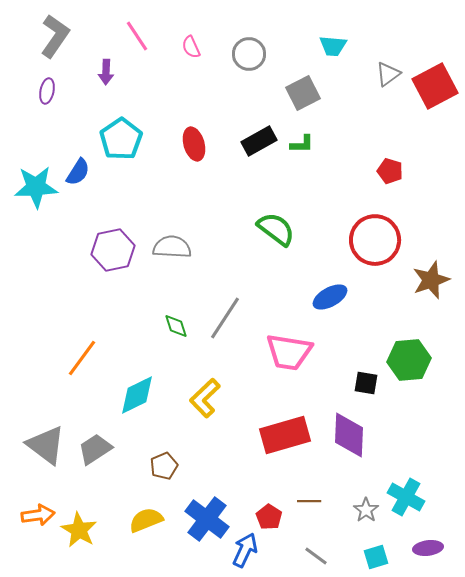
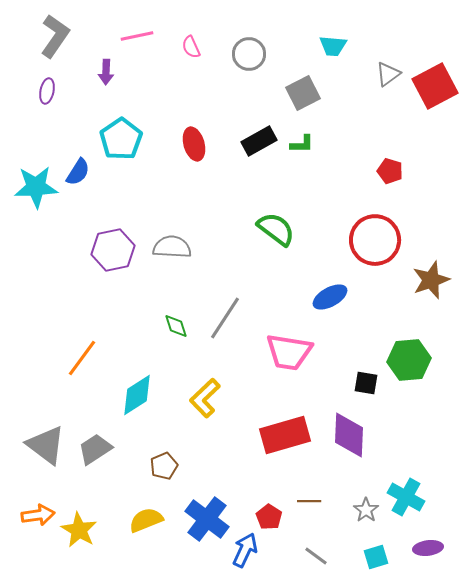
pink line at (137, 36): rotated 68 degrees counterclockwise
cyan diamond at (137, 395): rotated 6 degrees counterclockwise
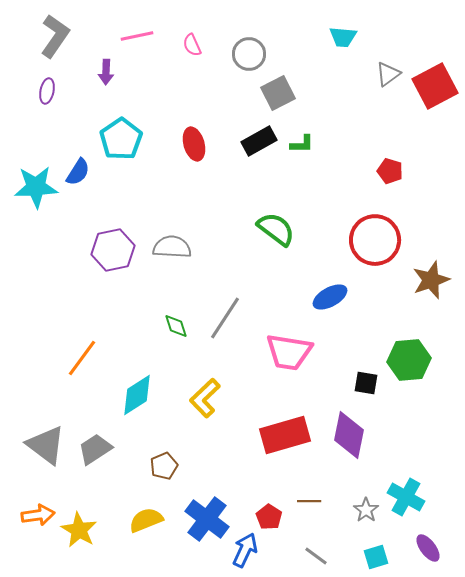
cyan trapezoid at (333, 46): moved 10 px right, 9 px up
pink semicircle at (191, 47): moved 1 px right, 2 px up
gray square at (303, 93): moved 25 px left
purple diamond at (349, 435): rotated 9 degrees clockwise
purple ellipse at (428, 548): rotated 60 degrees clockwise
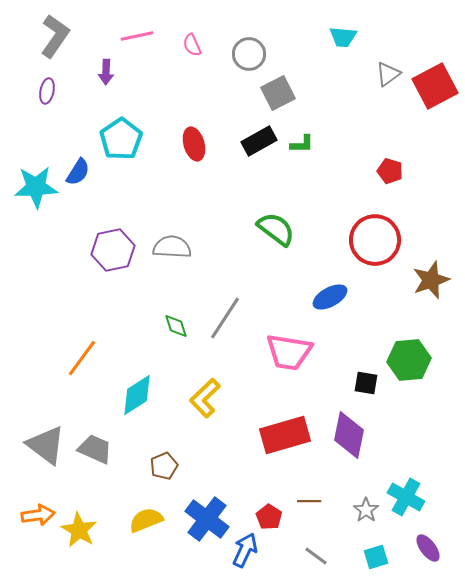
gray trapezoid at (95, 449): rotated 57 degrees clockwise
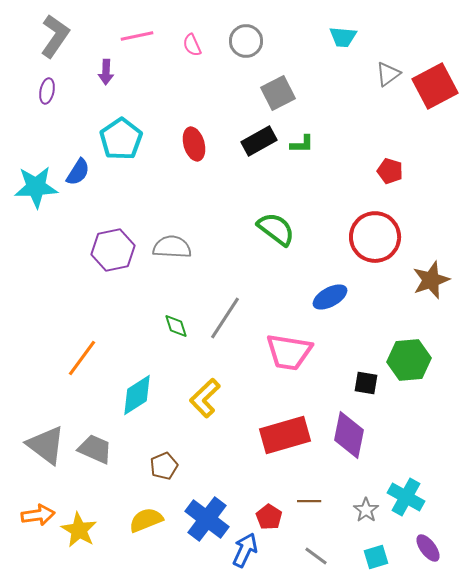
gray circle at (249, 54): moved 3 px left, 13 px up
red circle at (375, 240): moved 3 px up
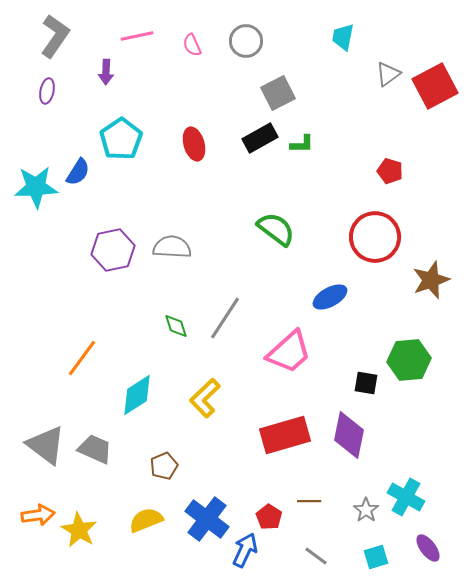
cyan trapezoid at (343, 37): rotated 96 degrees clockwise
black rectangle at (259, 141): moved 1 px right, 3 px up
pink trapezoid at (289, 352): rotated 51 degrees counterclockwise
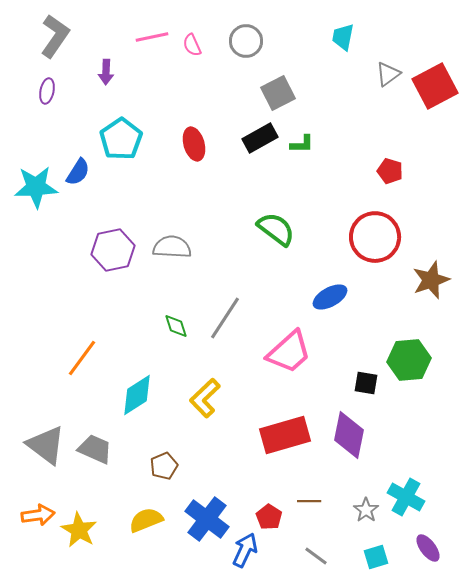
pink line at (137, 36): moved 15 px right, 1 px down
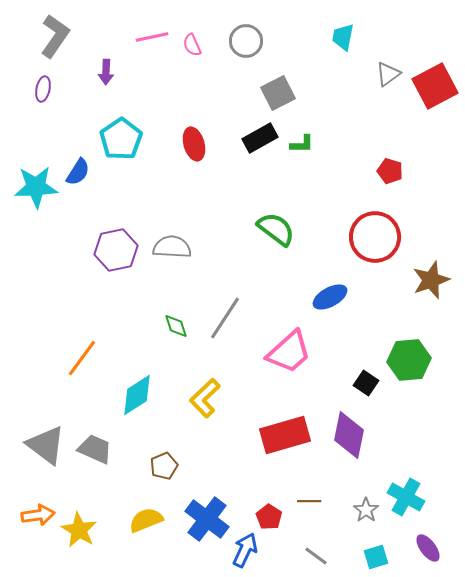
purple ellipse at (47, 91): moved 4 px left, 2 px up
purple hexagon at (113, 250): moved 3 px right
black square at (366, 383): rotated 25 degrees clockwise
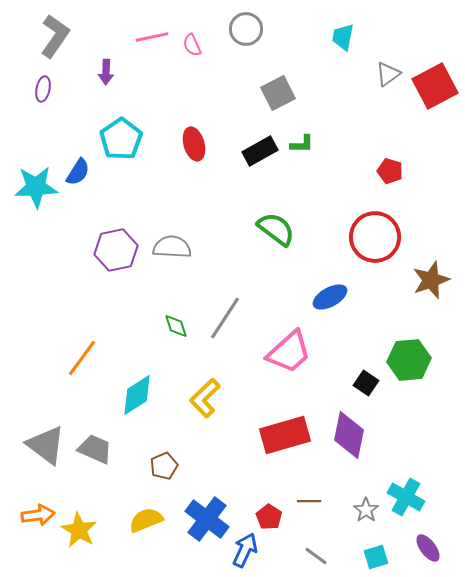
gray circle at (246, 41): moved 12 px up
black rectangle at (260, 138): moved 13 px down
